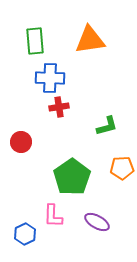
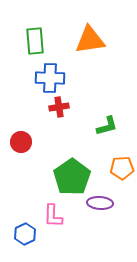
purple ellipse: moved 3 px right, 19 px up; rotated 25 degrees counterclockwise
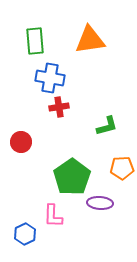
blue cross: rotated 8 degrees clockwise
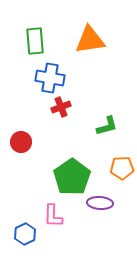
red cross: moved 2 px right; rotated 12 degrees counterclockwise
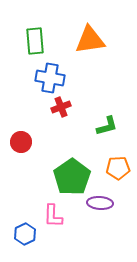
orange pentagon: moved 4 px left
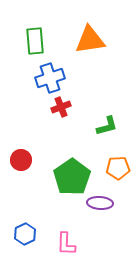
blue cross: rotated 28 degrees counterclockwise
red circle: moved 18 px down
pink L-shape: moved 13 px right, 28 px down
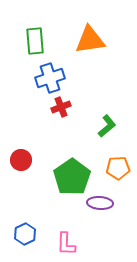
green L-shape: rotated 25 degrees counterclockwise
